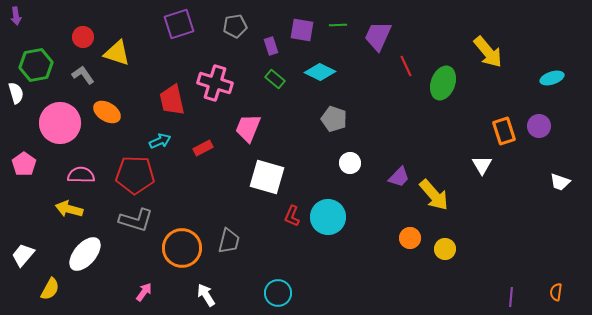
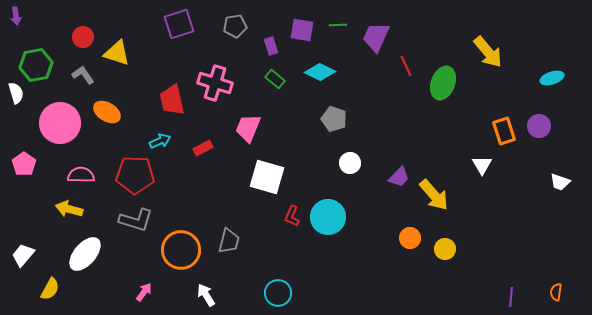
purple trapezoid at (378, 36): moved 2 px left, 1 px down
orange circle at (182, 248): moved 1 px left, 2 px down
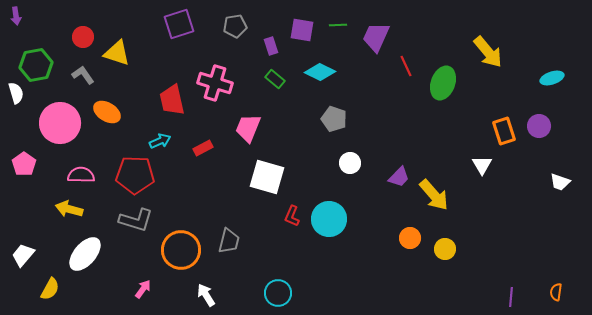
cyan circle at (328, 217): moved 1 px right, 2 px down
pink arrow at (144, 292): moved 1 px left, 3 px up
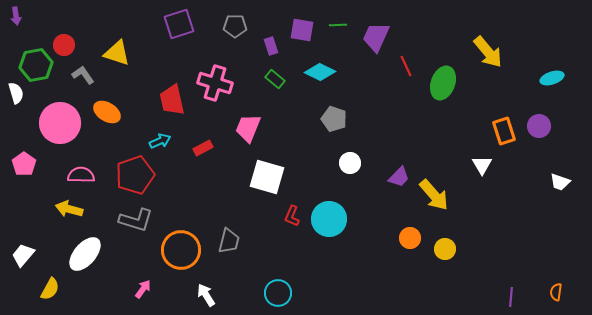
gray pentagon at (235, 26): rotated 10 degrees clockwise
red circle at (83, 37): moved 19 px left, 8 px down
red pentagon at (135, 175): rotated 21 degrees counterclockwise
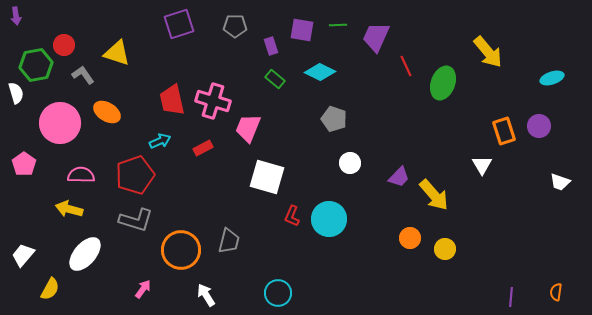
pink cross at (215, 83): moved 2 px left, 18 px down
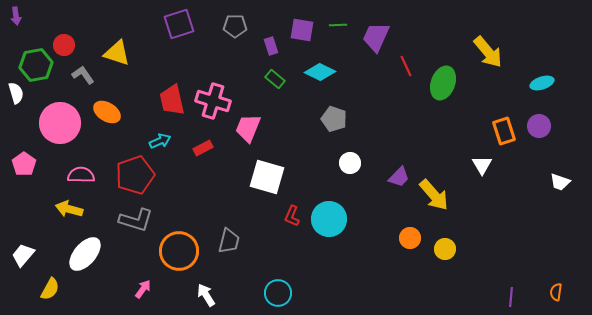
cyan ellipse at (552, 78): moved 10 px left, 5 px down
orange circle at (181, 250): moved 2 px left, 1 px down
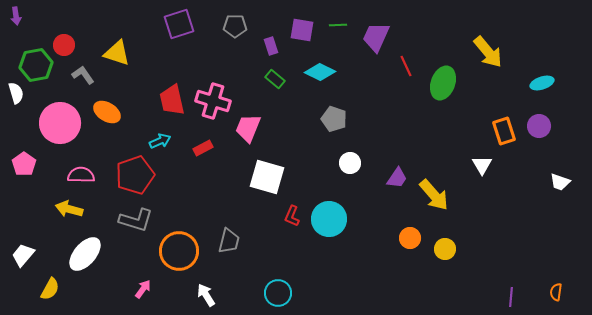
purple trapezoid at (399, 177): moved 2 px left, 1 px down; rotated 10 degrees counterclockwise
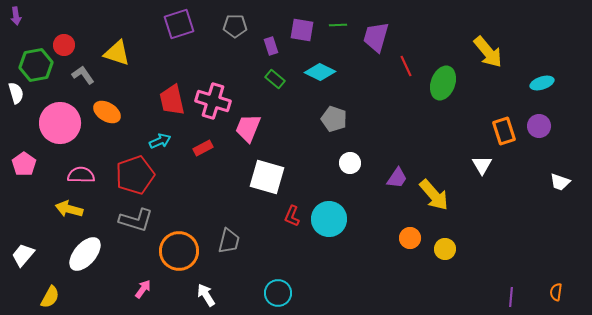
purple trapezoid at (376, 37): rotated 8 degrees counterclockwise
yellow semicircle at (50, 289): moved 8 px down
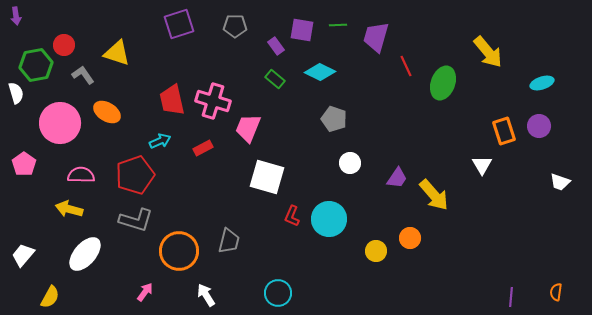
purple rectangle at (271, 46): moved 5 px right; rotated 18 degrees counterclockwise
yellow circle at (445, 249): moved 69 px left, 2 px down
pink arrow at (143, 289): moved 2 px right, 3 px down
